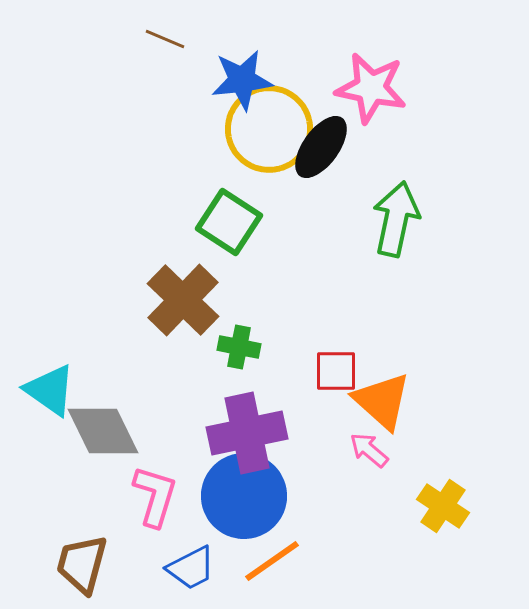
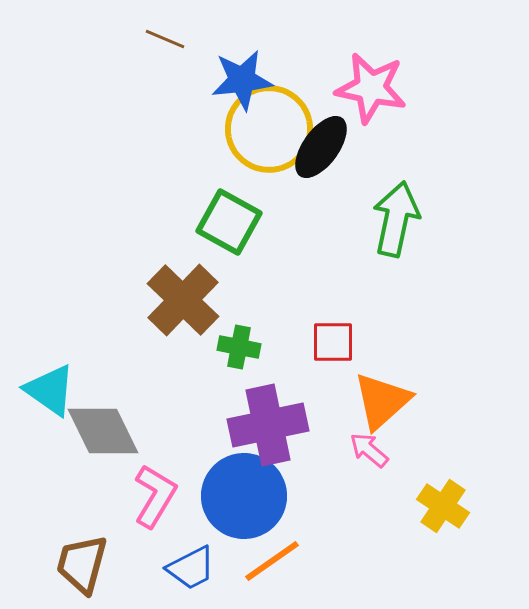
green square: rotated 4 degrees counterclockwise
red square: moved 3 px left, 29 px up
orange triangle: rotated 36 degrees clockwise
purple cross: moved 21 px right, 8 px up
pink L-shape: rotated 14 degrees clockwise
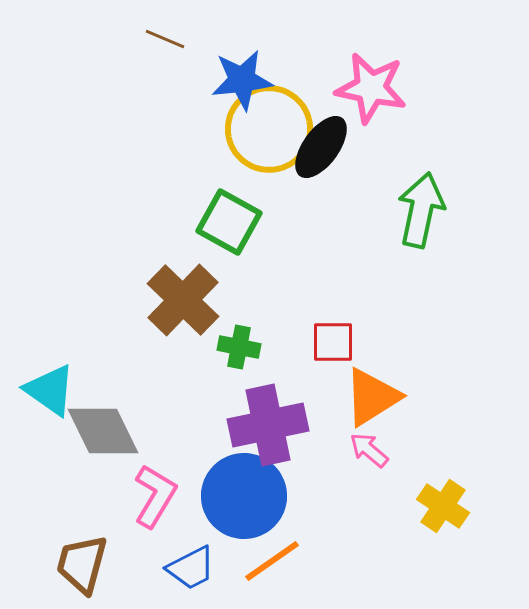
green arrow: moved 25 px right, 9 px up
orange triangle: moved 10 px left, 4 px up; rotated 10 degrees clockwise
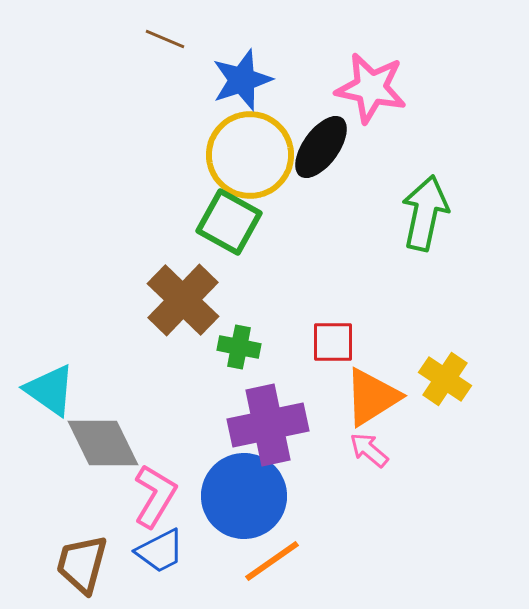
blue star: rotated 12 degrees counterclockwise
yellow circle: moved 19 px left, 26 px down
green arrow: moved 4 px right, 3 px down
gray diamond: moved 12 px down
yellow cross: moved 2 px right, 127 px up
blue trapezoid: moved 31 px left, 17 px up
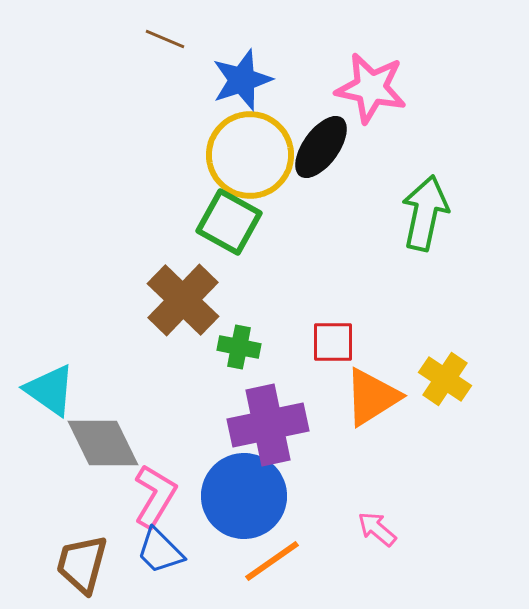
pink arrow: moved 8 px right, 79 px down
blue trapezoid: rotated 72 degrees clockwise
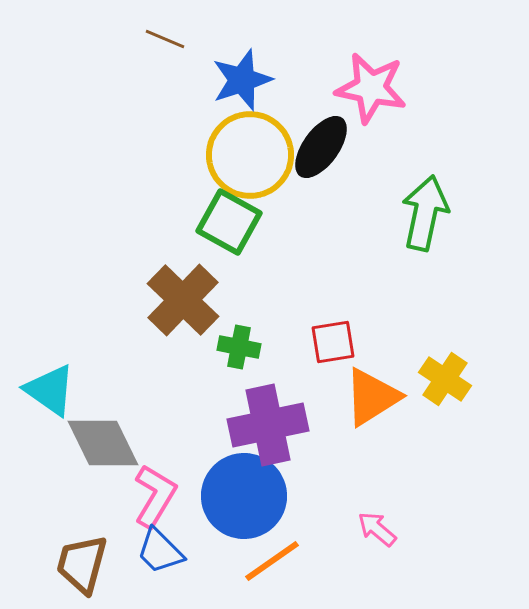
red square: rotated 9 degrees counterclockwise
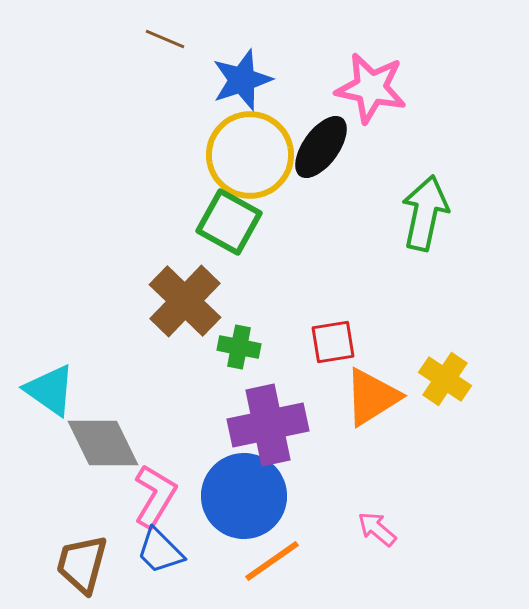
brown cross: moved 2 px right, 1 px down
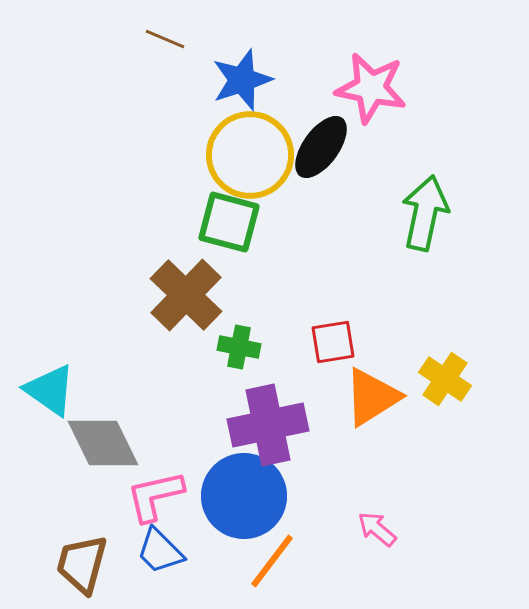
green square: rotated 14 degrees counterclockwise
brown cross: moved 1 px right, 6 px up
pink L-shape: rotated 134 degrees counterclockwise
orange line: rotated 18 degrees counterclockwise
